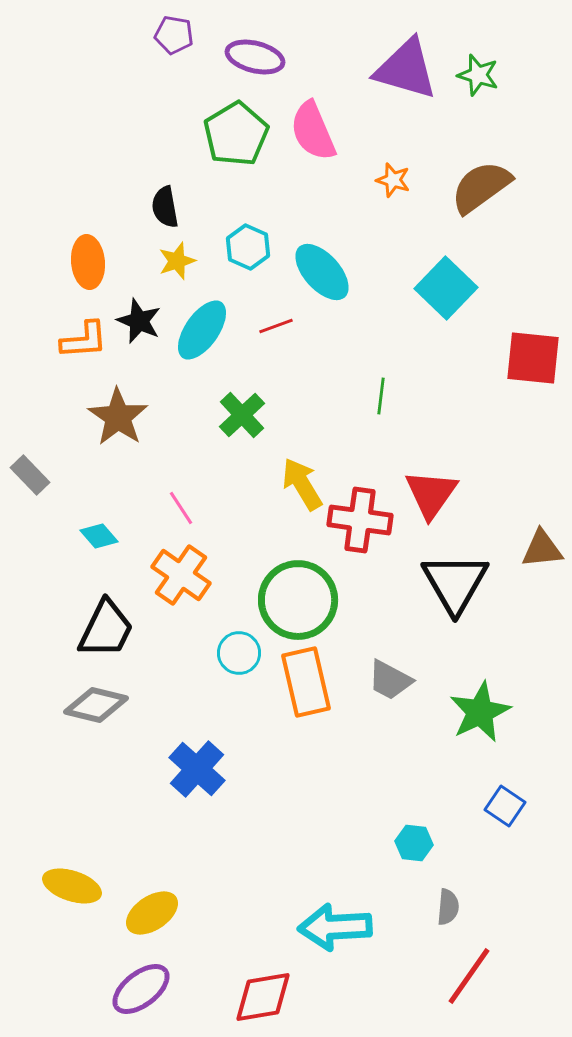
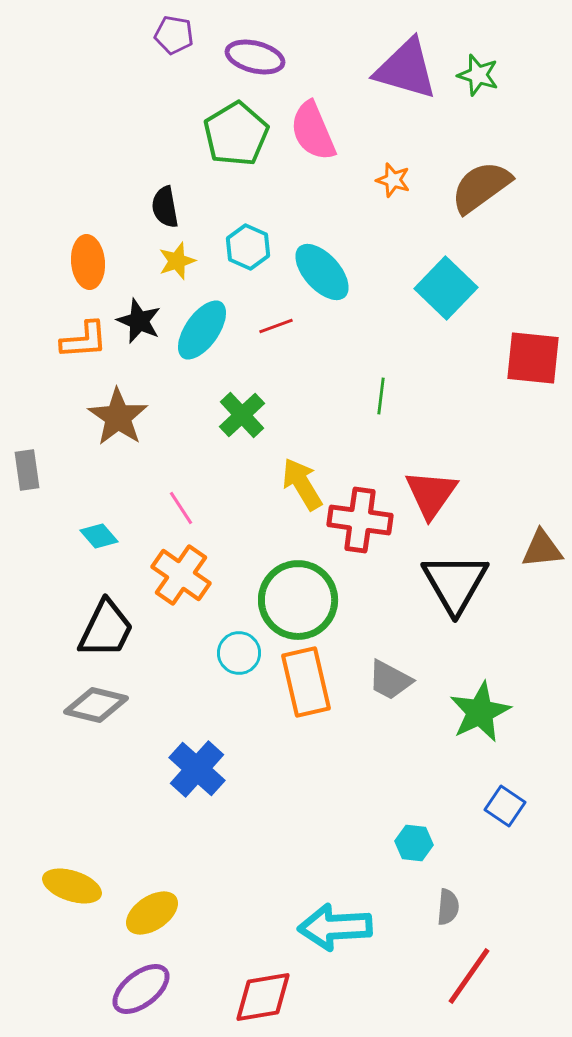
gray rectangle at (30, 475): moved 3 px left, 5 px up; rotated 36 degrees clockwise
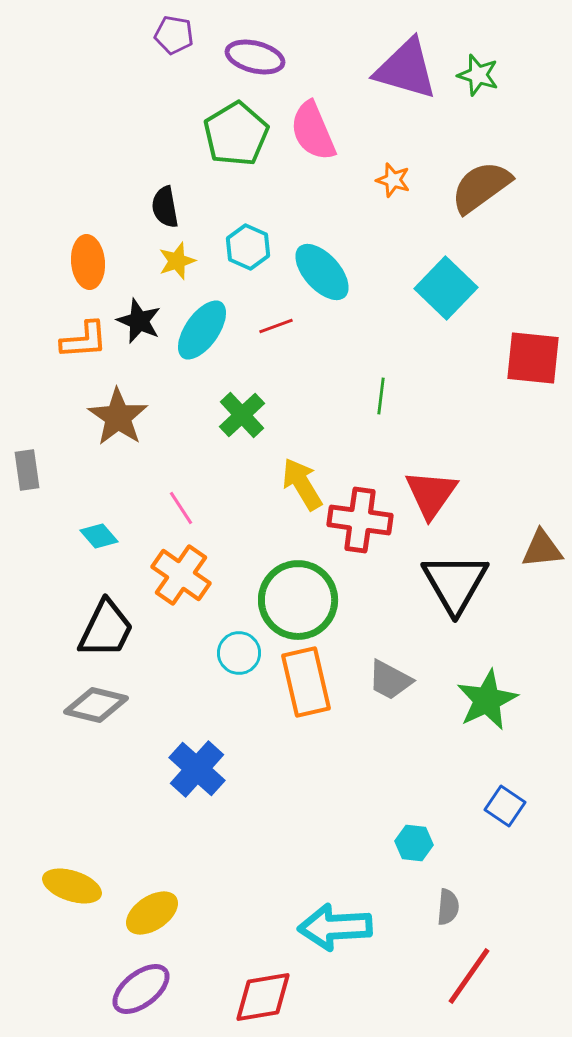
green star at (480, 712): moved 7 px right, 12 px up
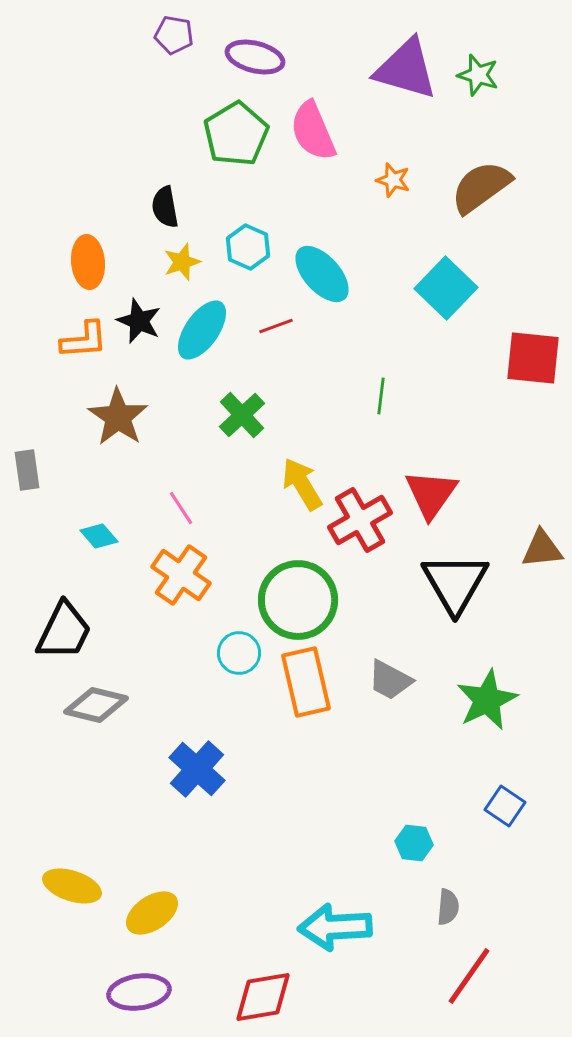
yellow star at (177, 261): moved 5 px right, 1 px down
cyan ellipse at (322, 272): moved 2 px down
red cross at (360, 520): rotated 38 degrees counterclockwise
black trapezoid at (106, 629): moved 42 px left, 2 px down
purple ellipse at (141, 989): moved 2 px left, 3 px down; rotated 30 degrees clockwise
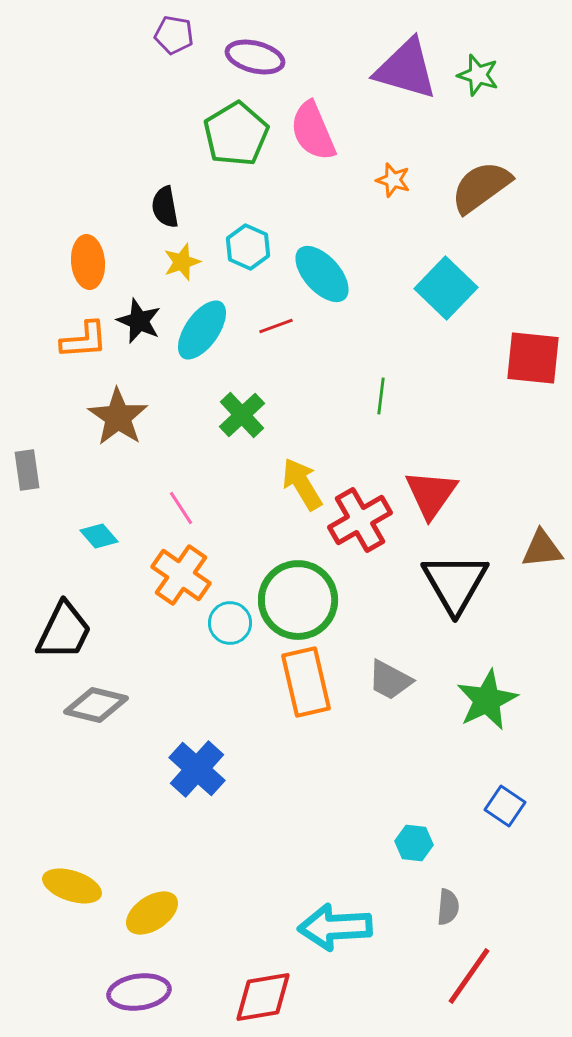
cyan circle at (239, 653): moved 9 px left, 30 px up
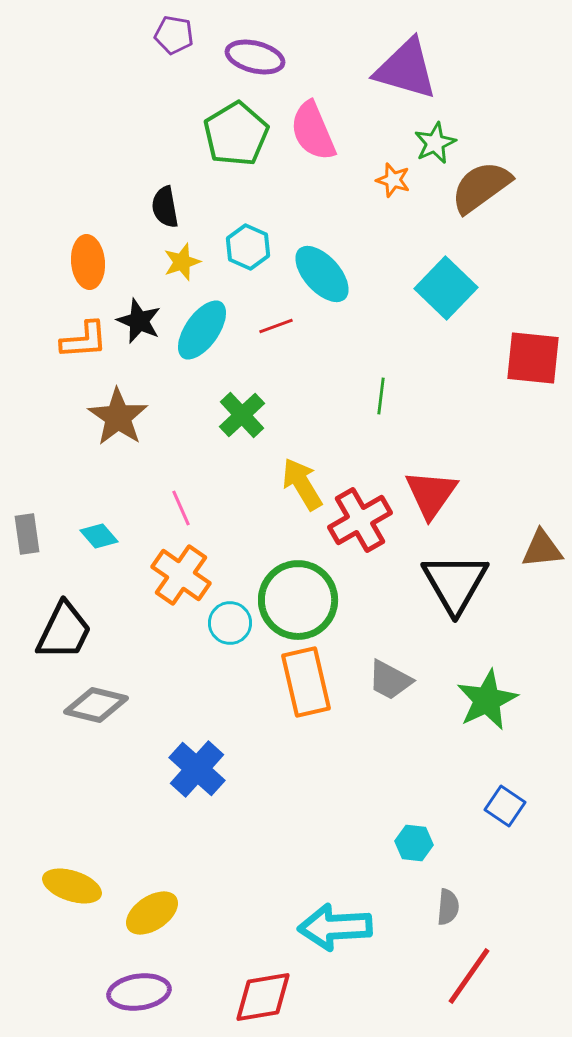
green star at (478, 75): moved 43 px left, 68 px down; rotated 30 degrees clockwise
gray rectangle at (27, 470): moved 64 px down
pink line at (181, 508): rotated 9 degrees clockwise
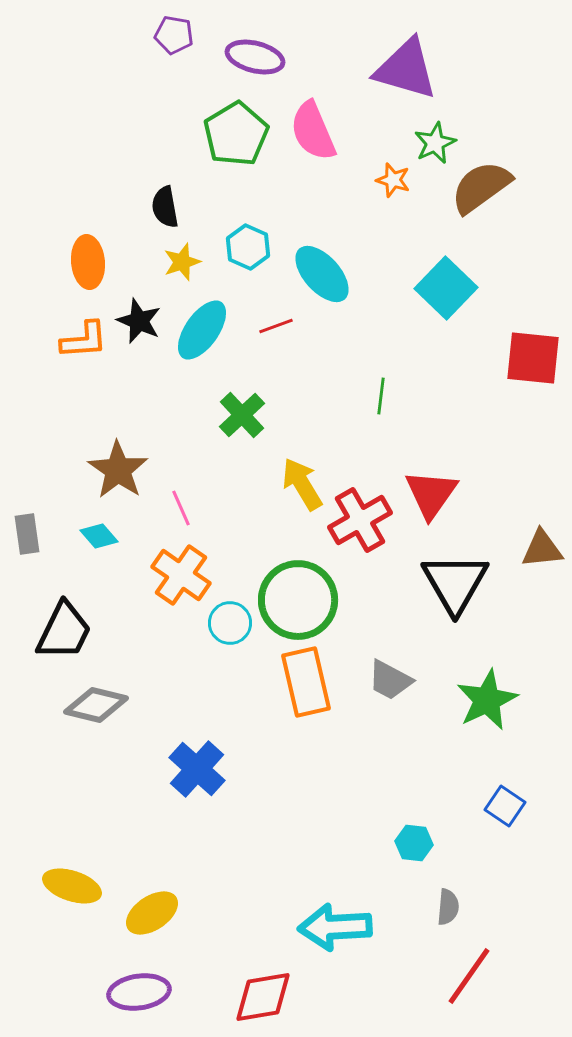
brown star at (118, 417): moved 53 px down
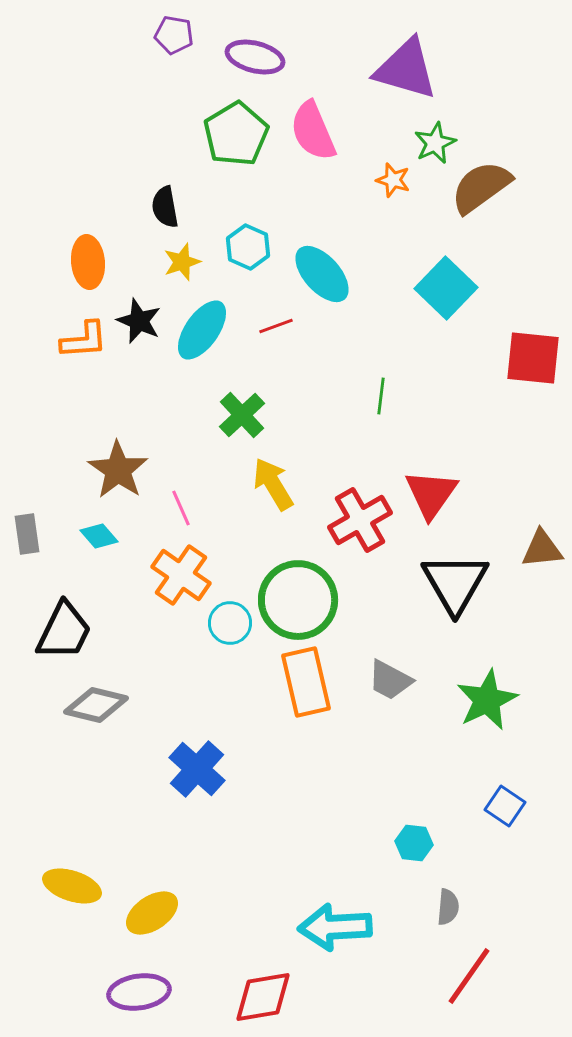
yellow arrow at (302, 484): moved 29 px left
